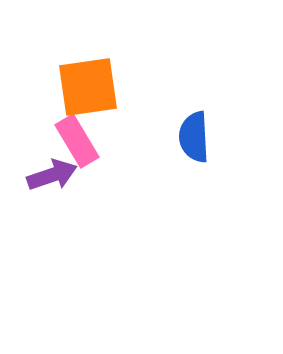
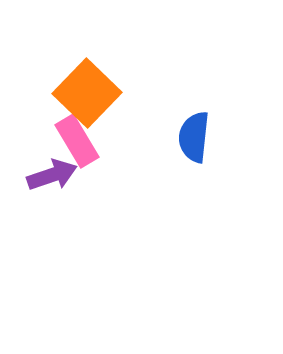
orange square: moved 1 px left, 6 px down; rotated 38 degrees counterclockwise
blue semicircle: rotated 9 degrees clockwise
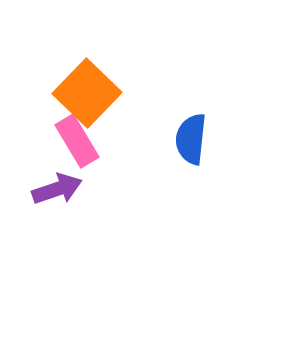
blue semicircle: moved 3 px left, 2 px down
purple arrow: moved 5 px right, 14 px down
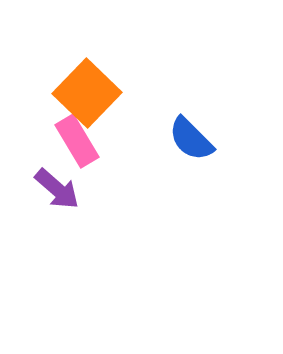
blue semicircle: rotated 51 degrees counterclockwise
purple arrow: rotated 60 degrees clockwise
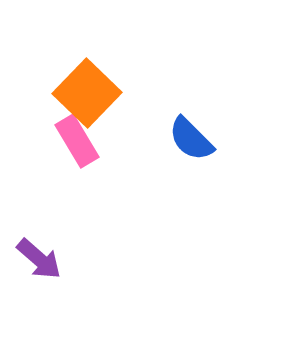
purple arrow: moved 18 px left, 70 px down
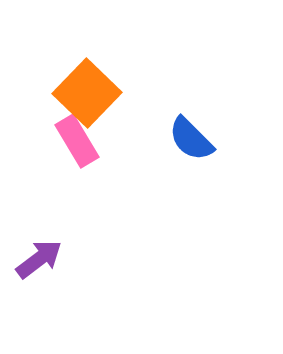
purple arrow: rotated 78 degrees counterclockwise
